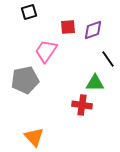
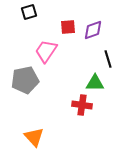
black line: rotated 18 degrees clockwise
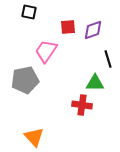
black square: rotated 28 degrees clockwise
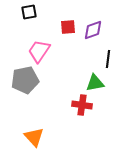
black square: rotated 21 degrees counterclockwise
pink trapezoid: moved 7 px left
black line: rotated 24 degrees clockwise
green triangle: rotated 12 degrees counterclockwise
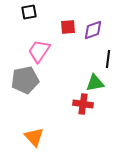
red cross: moved 1 px right, 1 px up
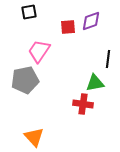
purple diamond: moved 2 px left, 9 px up
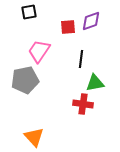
black line: moved 27 px left
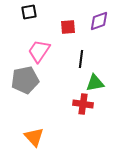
purple diamond: moved 8 px right
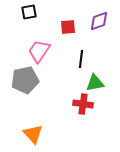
orange triangle: moved 1 px left, 3 px up
